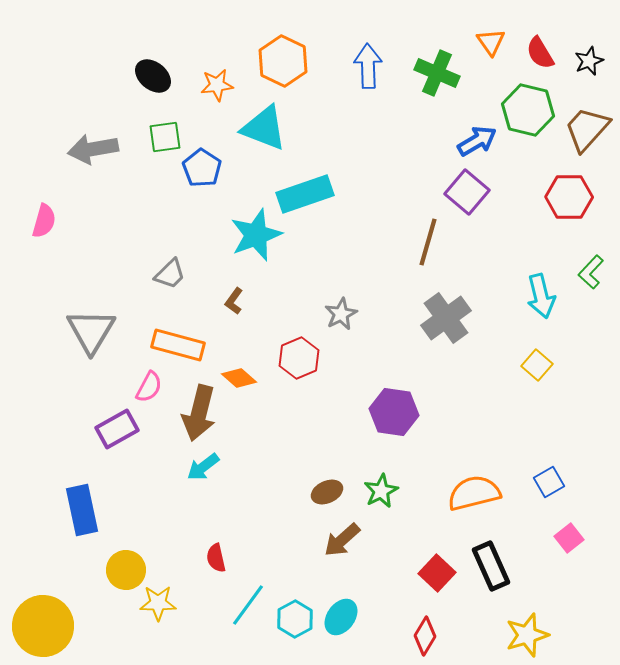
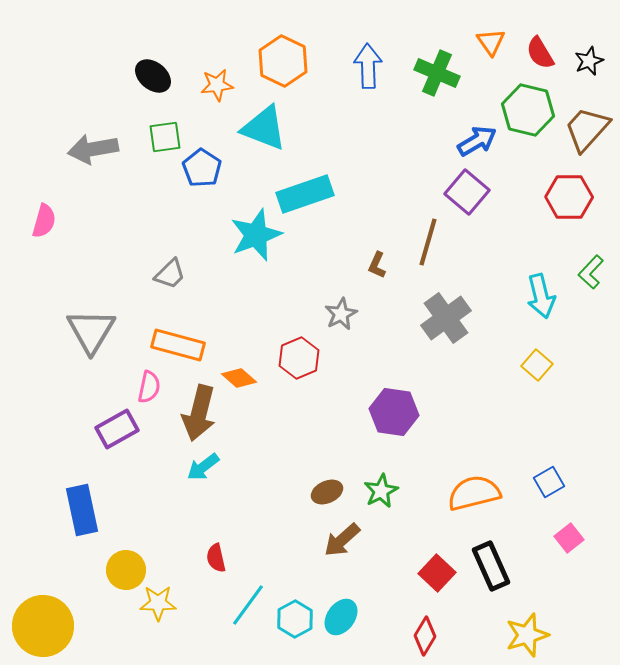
brown L-shape at (234, 301): moved 143 px right, 36 px up; rotated 12 degrees counterclockwise
pink semicircle at (149, 387): rotated 16 degrees counterclockwise
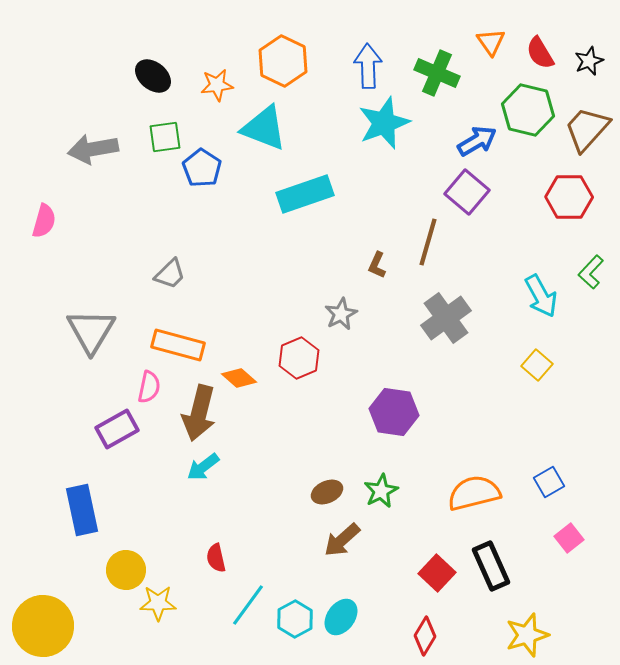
cyan star at (256, 235): moved 128 px right, 112 px up
cyan arrow at (541, 296): rotated 15 degrees counterclockwise
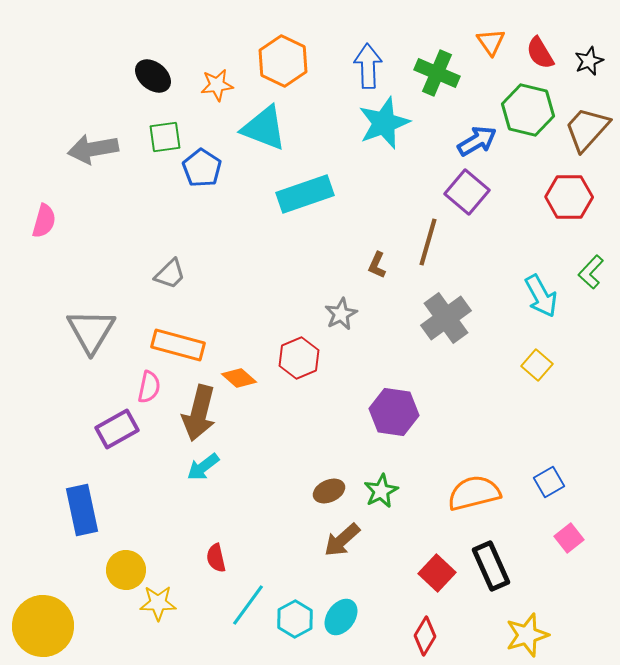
brown ellipse at (327, 492): moved 2 px right, 1 px up
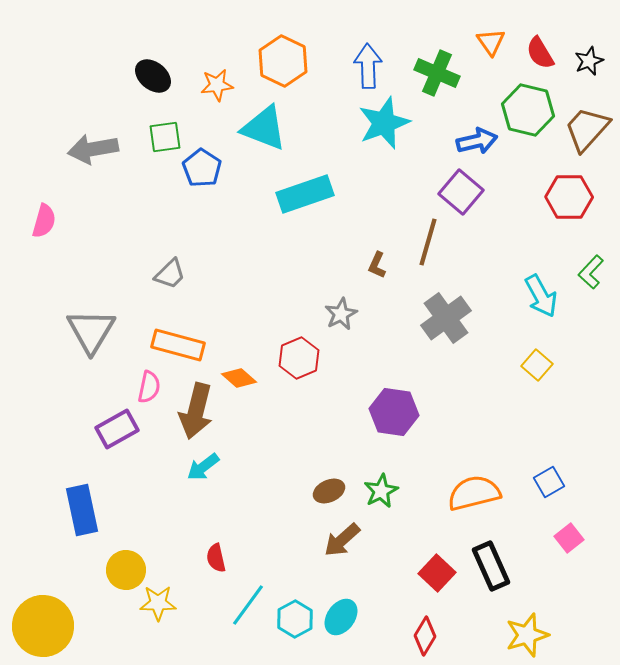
blue arrow at (477, 141): rotated 18 degrees clockwise
purple square at (467, 192): moved 6 px left
brown arrow at (199, 413): moved 3 px left, 2 px up
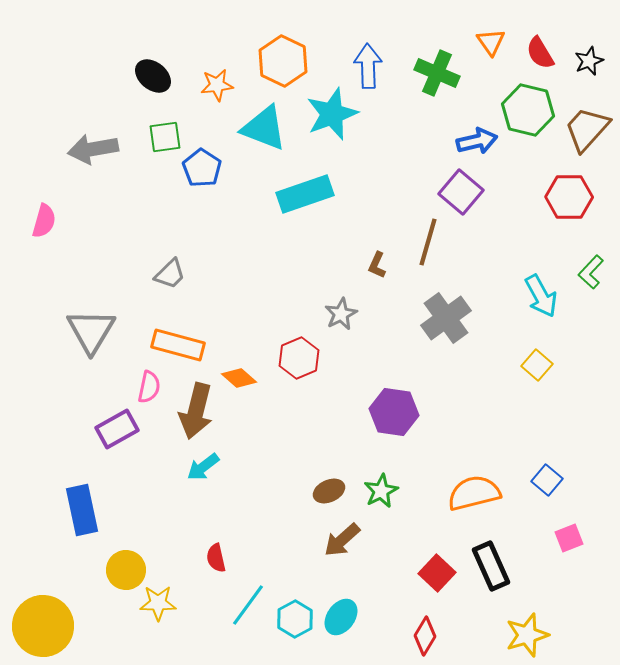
cyan star at (384, 123): moved 52 px left, 9 px up
blue square at (549, 482): moved 2 px left, 2 px up; rotated 20 degrees counterclockwise
pink square at (569, 538): rotated 16 degrees clockwise
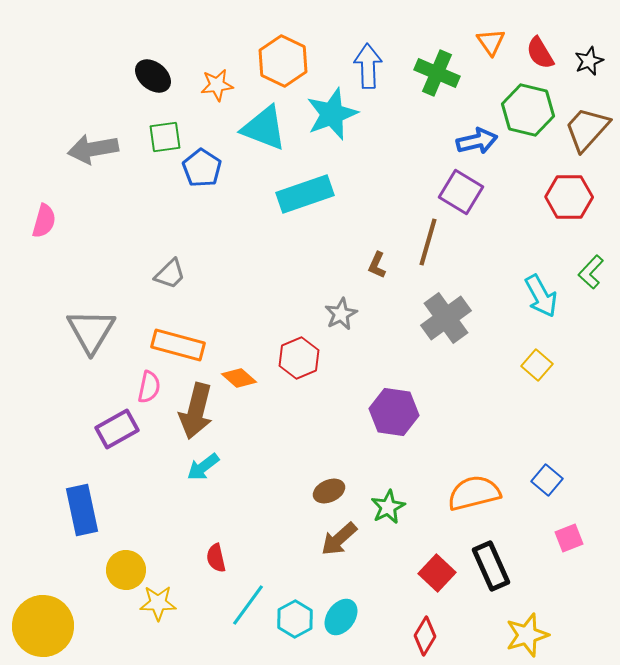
purple square at (461, 192): rotated 9 degrees counterclockwise
green star at (381, 491): moved 7 px right, 16 px down
brown arrow at (342, 540): moved 3 px left, 1 px up
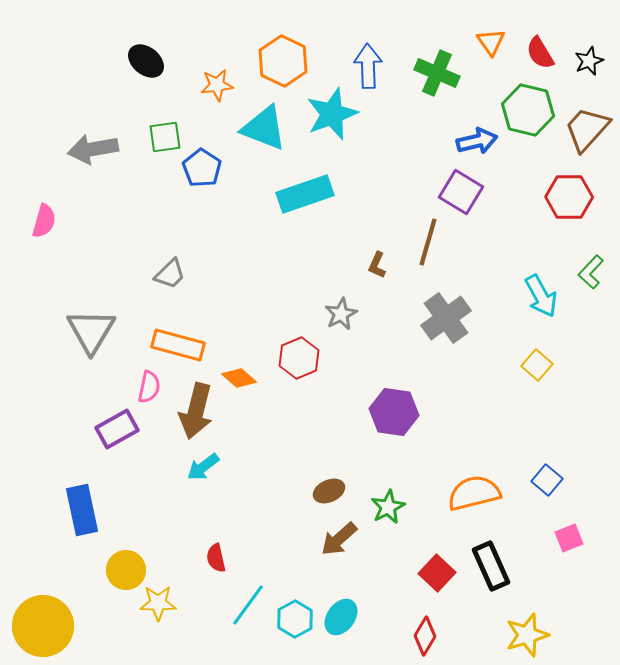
black ellipse at (153, 76): moved 7 px left, 15 px up
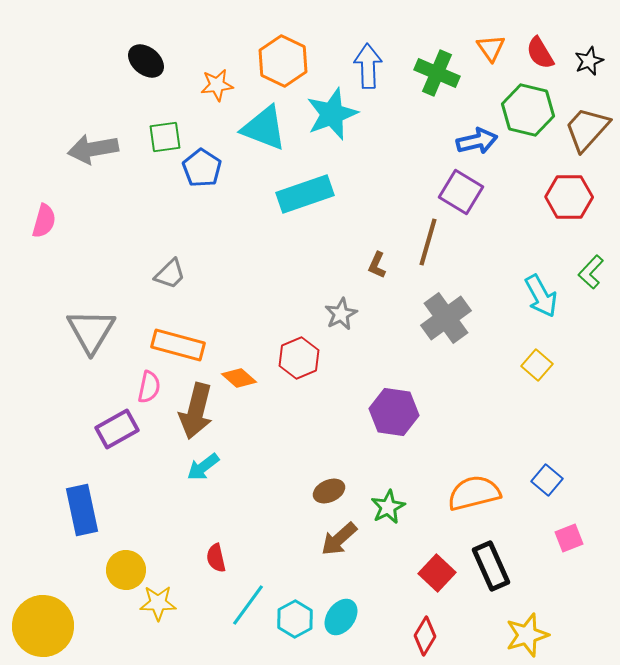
orange triangle at (491, 42): moved 6 px down
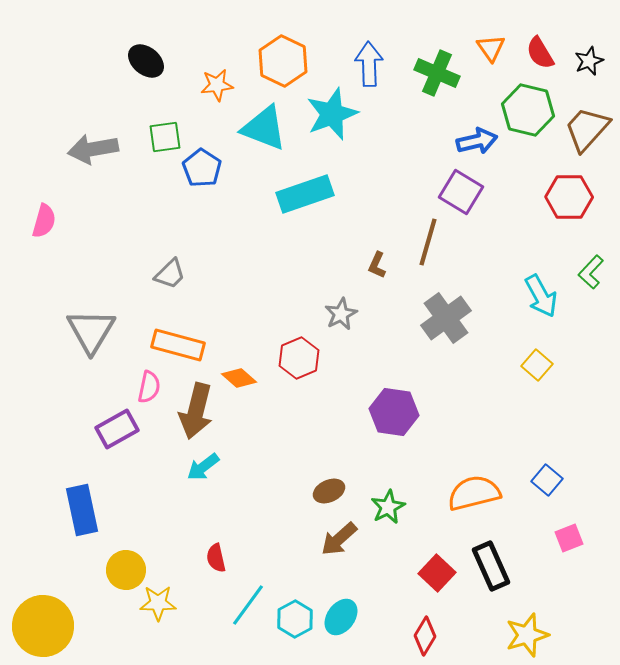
blue arrow at (368, 66): moved 1 px right, 2 px up
